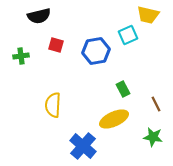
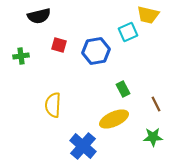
cyan square: moved 3 px up
red square: moved 3 px right
green star: rotated 12 degrees counterclockwise
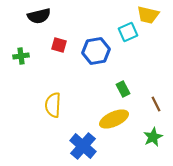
green star: rotated 24 degrees counterclockwise
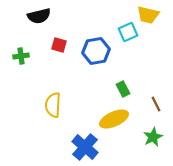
blue cross: moved 2 px right, 1 px down
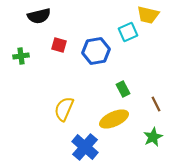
yellow semicircle: moved 11 px right, 4 px down; rotated 20 degrees clockwise
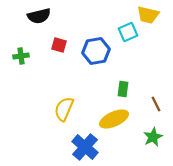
green rectangle: rotated 35 degrees clockwise
